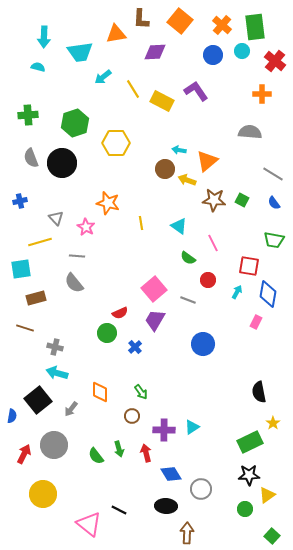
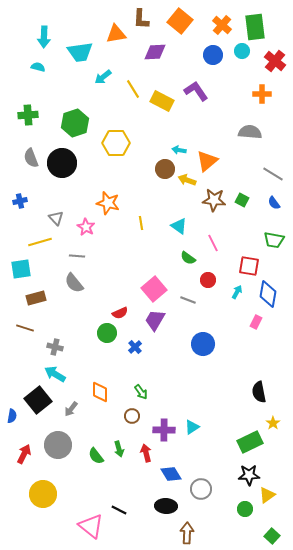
cyan arrow at (57, 373): moved 2 px left, 1 px down; rotated 15 degrees clockwise
gray circle at (54, 445): moved 4 px right
pink triangle at (89, 524): moved 2 px right, 2 px down
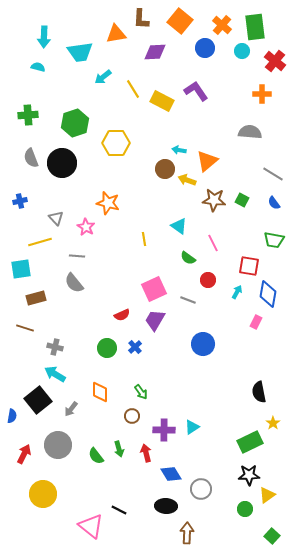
blue circle at (213, 55): moved 8 px left, 7 px up
yellow line at (141, 223): moved 3 px right, 16 px down
pink square at (154, 289): rotated 15 degrees clockwise
red semicircle at (120, 313): moved 2 px right, 2 px down
green circle at (107, 333): moved 15 px down
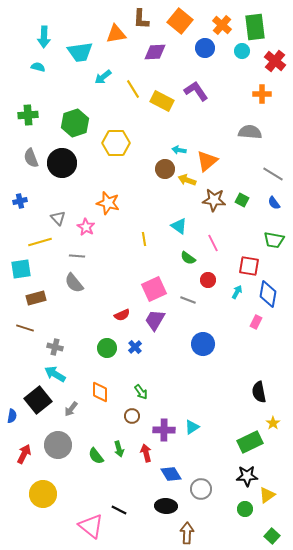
gray triangle at (56, 218): moved 2 px right
black star at (249, 475): moved 2 px left, 1 px down
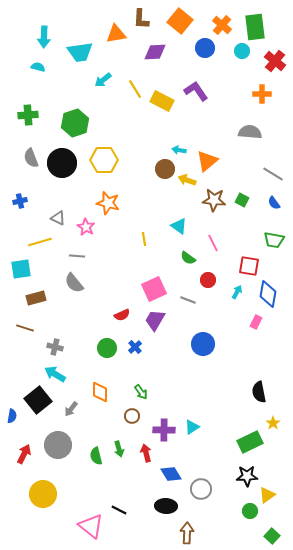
cyan arrow at (103, 77): moved 3 px down
yellow line at (133, 89): moved 2 px right
yellow hexagon at (116, 143): moved 12 px left, 17 px down
gray triangle at (58, 218): rotated 21 degrees counterclockwise
green semicircle at (96, 456): rotated 24 degrees clockwise
green circle at (245, 509): moved 5 px right, 2 px down
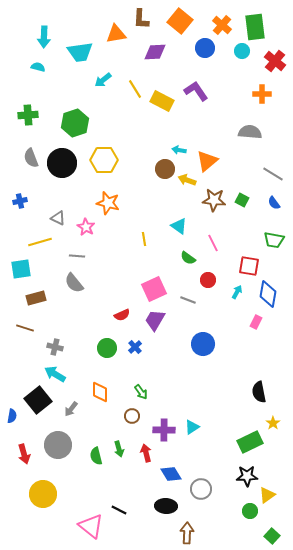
red arrow at (24, 454): rotated 138 degrees clockwise
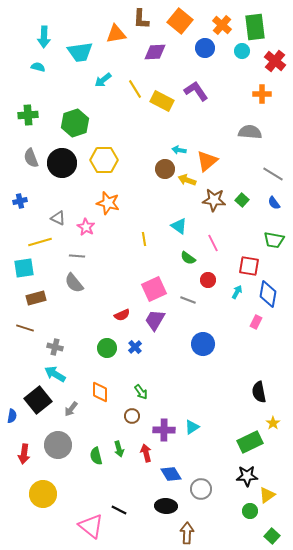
green square at (242, 200): rotated 16 degrees clockwise
cyan square at (21, 269): moved 3 px right, 1 px up
red arrow at (24, 454): rotated 24 degrees clockwise
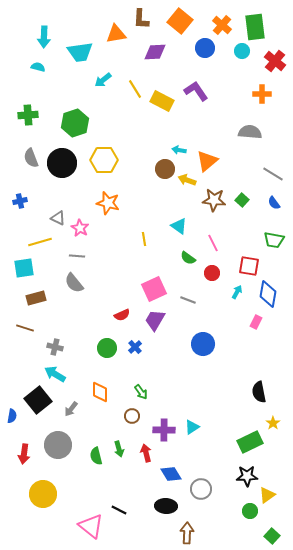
pink star at (86, 227): moved 6 px left, 1 px down
red circle at (208, 280): moved 4 px right, 7 px up
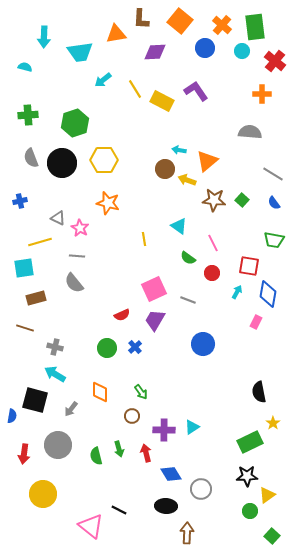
cyan semicircle at (38, 67): moved 13 px left
black square at (38, 400): moved 3 px left; rotated 36 degrees counterclockwise
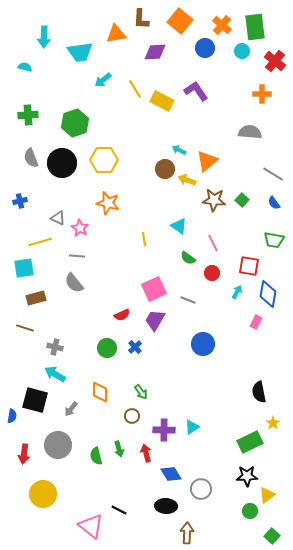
cyan arrow at (179, 150): rotated 16 degrees clockwise
